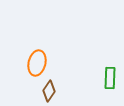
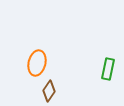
green rectangle: moved 2 px left, 9 px up; rotated 10 degrees clockwise
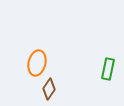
brown diamond: moved 2 px up
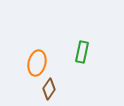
green rectangle: moved 26 px left, 17 px up
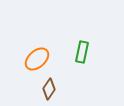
orange ellipse: moved 4 px up; rotated 35 degrees clockwise
